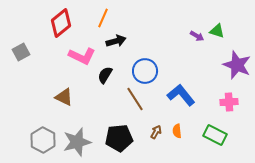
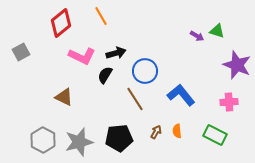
orange line: moved 2 px left, 2 px up; rotated 54 degrees counterclockwise
black arrow: moved 12 px down
gray star: moved 2 px right
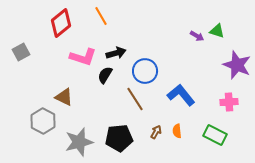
pink L-shape: moved 1 px right, 1 px down; rotated 8 degrees counterclockwise
gray hexagon: moved 19 px up
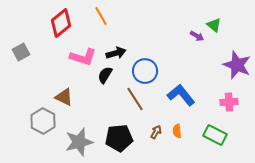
green triangle: moved 3 px left, 6 px up; rotated 21 degrees clockwise
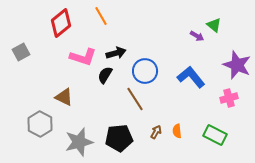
blue L-shape: moved 10 px right, 18 px up
pink cross: moved 4 px up; rotated 12 degrees counterclockwise
gray hexagon: moved 3 px left, 3 px down
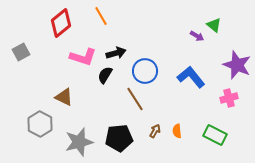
brown arrow: moved 1 px left, 1 px up
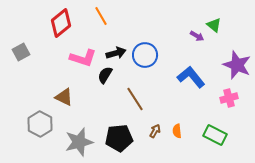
pink L-shape: moved 1 px down
blue circle: moved 16 px up
